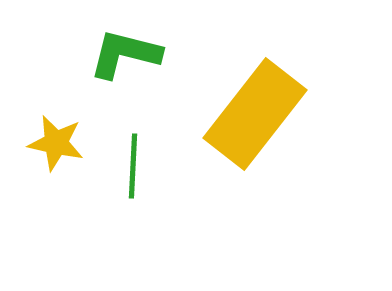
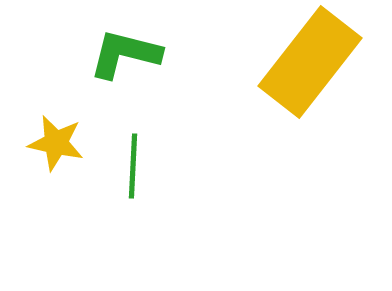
yellow rectangle: moved 55 px right, 52 px up
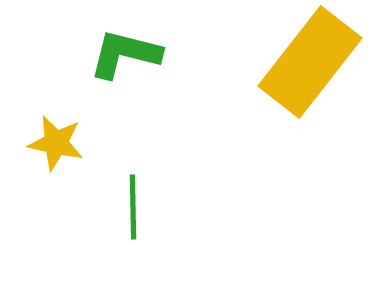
green line: moved 41 px down; rotated 4 degrees counterclockwise
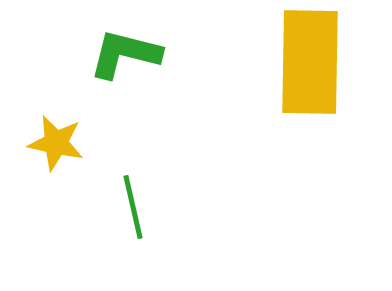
yellow rectangle: rotated 37 degrees counterclockwise
green line: rotated 12 degrees counterclockwise
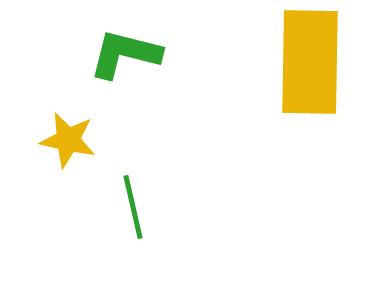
yellow star: moved 12 px right, 3 px up
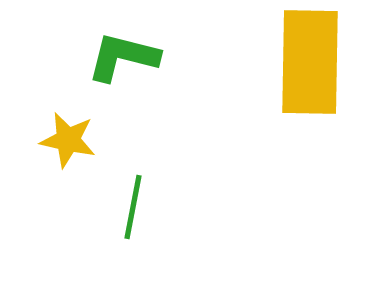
green L-shape: moved 2 px left, 3 px down
green line: rotated 24 degrees clockwise
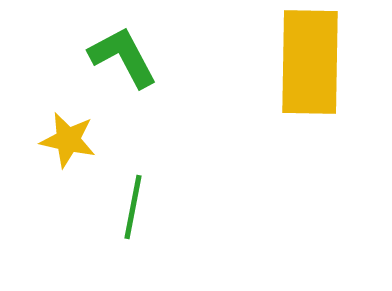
green L-shape: rotated 48 degrees clockwise
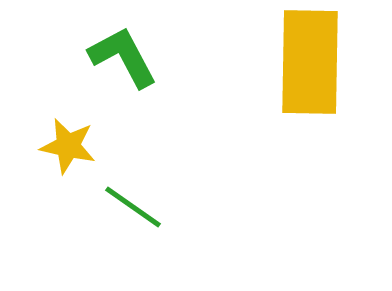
yellow star: moved 6 px down
green line: rotated 66 degrees counterclockwise
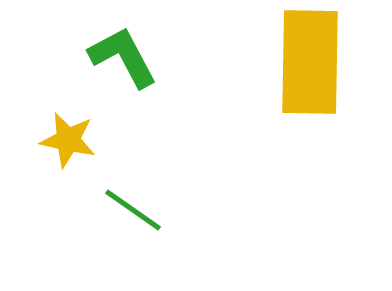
yellow star: moved 6 px up
green line: moved 3 px down
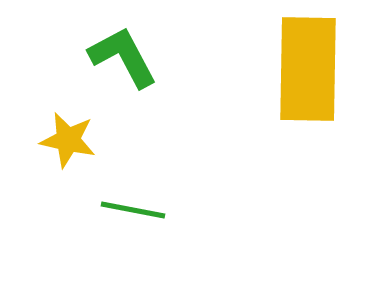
yellow rectangle: moved 2 px left, 7 px down
green line: rotated 24 degrees counterclockwise
